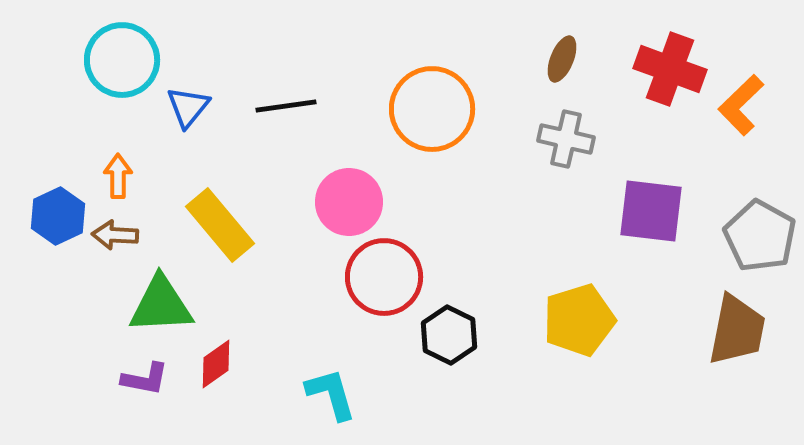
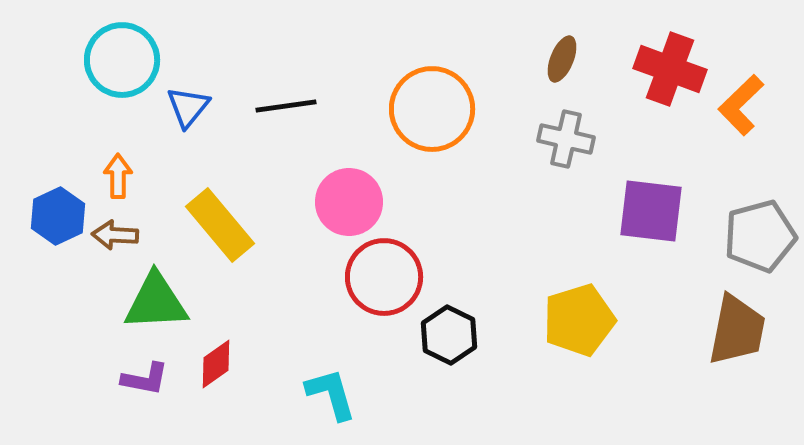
gray pentagon: rotated 28 degrees clockwise
green triangle: moved 5 px left, 3 px up
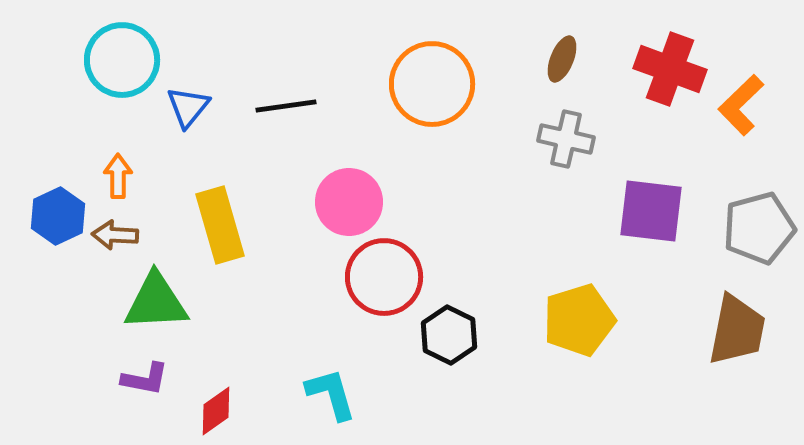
orange circle: moved 25 px up
yellow rectangle: rotated 24 degrees clockwise
gray pentagon: moved 1 px left, 8 px up
red diamond: moved 47 px down
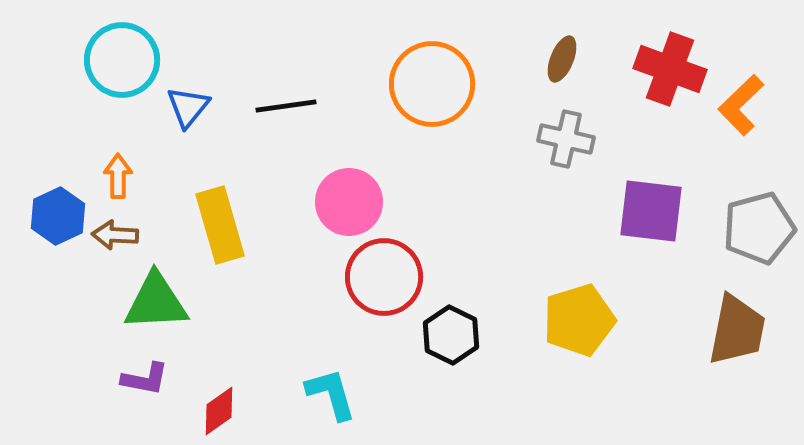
black hexagon: moved 2 px right
red diamond: moved 3 px right
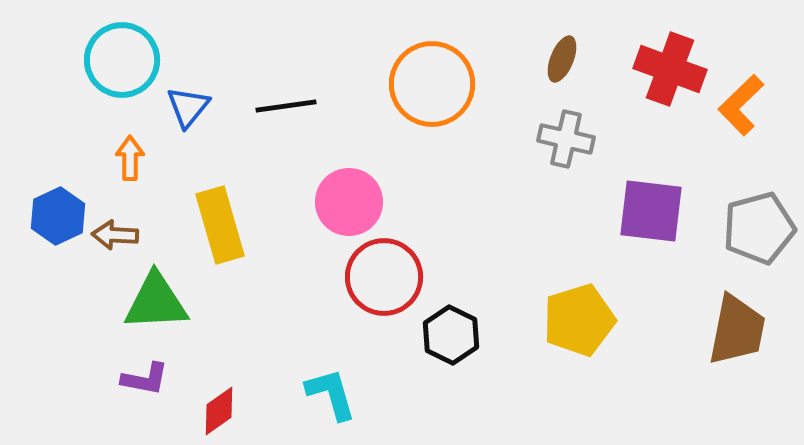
orange arrow: moved 12 px right, 18 px up
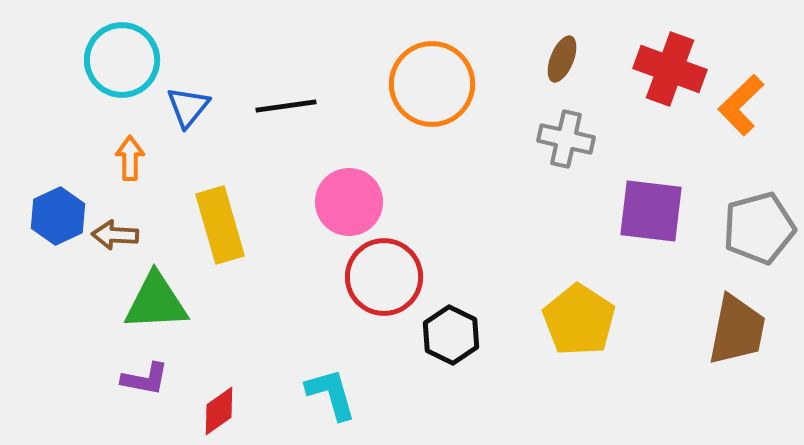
yellow pentagon: rotated 22 degrees counterclockwise
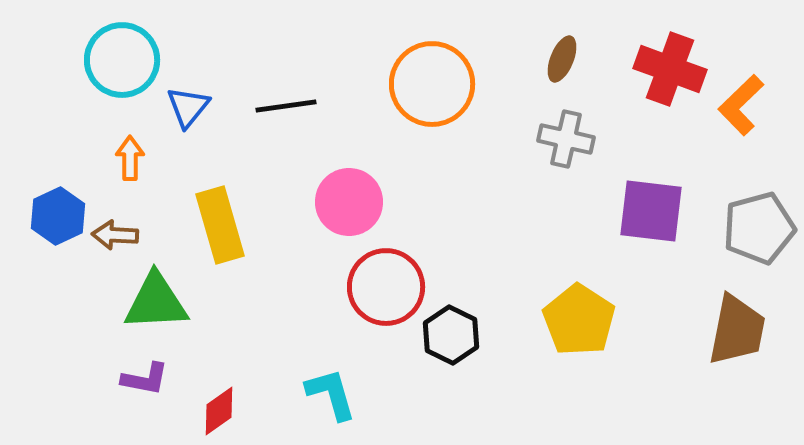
red circle: moved 2 px right, 10 px down
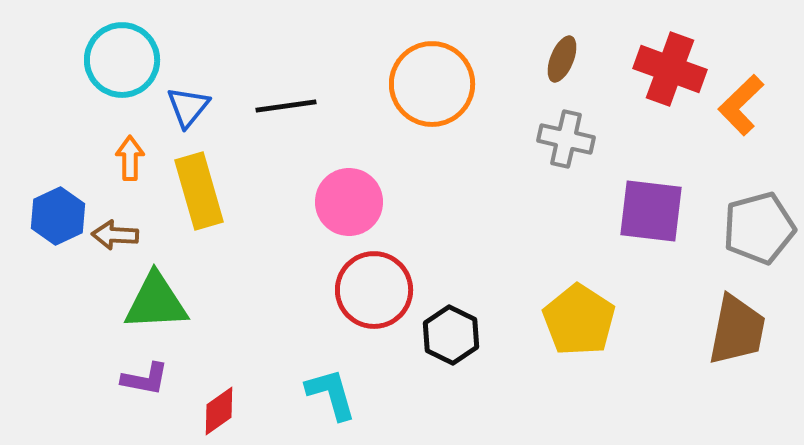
yellow rectangle: moved 21 px left, 34 px up
red circle: moved 12 px left, 3 px down
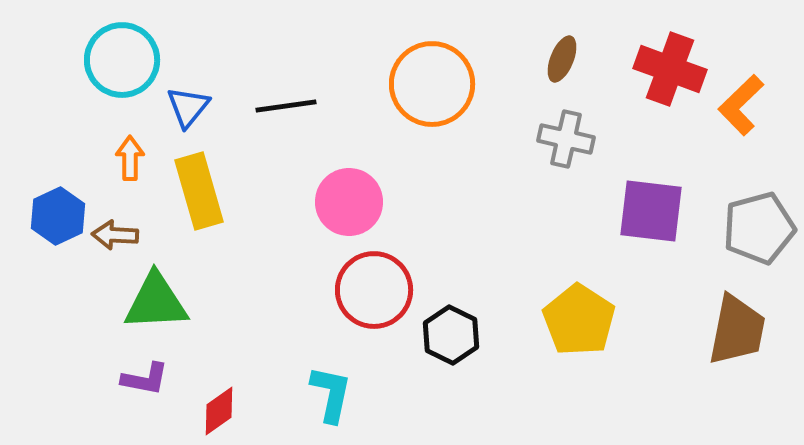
cyan L-shape: rotated 28 degrees clockwise
